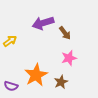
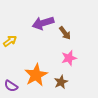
purple semicircle: rotated 16 degrees clockwise
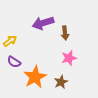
brown arrow: rotated 32 degrees clockwise
orange star: moved 1 px left, 2 px down
purple semicircle: moved 3 px right, 24 px up
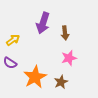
purple arrow: rotated 55 degrees counterclockwise
yellow arrow: moved 3 px right, 1 px up
purple semicircle: moved 4 px left, 1 px down
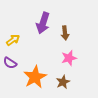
brown star: moved 2 px right
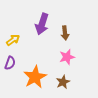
purple arrow: moved 1 px left, 1 px down
pink star: moved 2 px left, 1 px up
purple semicircle: rotated 104 degrees counterclockwise
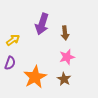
brown star: moved 1 px right, 3 px up; rotated 16 degrees counterclockwise
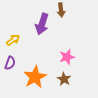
brown arrow: moved 4 px left, 23 px up
